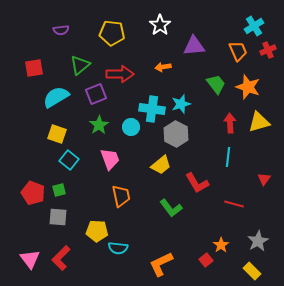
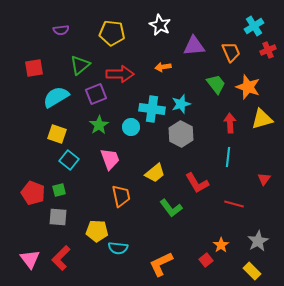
white star at (160, 25): rotated 10 degrees counterclockwise
orange trapezoid at (238, 51): moved 7 px left, 1 px down
yellow triangle at (259, 122): moved 3 px right, 3 px up
gray hexagon at (176, 134): moved 5 px right
yellow trapezoid at (161, 165): moved 6 px left, 8 px down
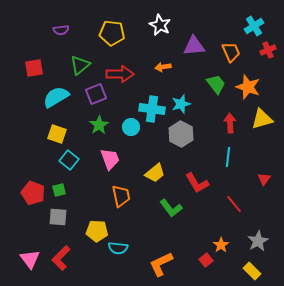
red line at (234, 204): rotated 36 degrees clockwise
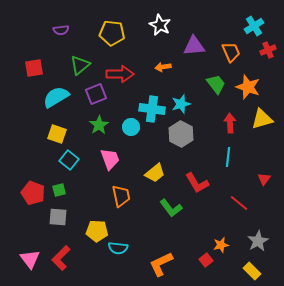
red line at (234, 204): moved 5 px right, 1 px up; rotated 12 degrees counterclockwise
orange star at (221, 245): rotated 21 degrees clockwise
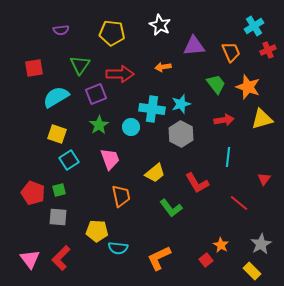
green triangle at (80, 65): rotated 15 degrees counterclockwise
red arrow at (230, 123): moved 6 px left, 3 px up; rotated 84 degrees clockwise
cyan square at (69, 160): rotated 18 degrees clockwise
gray star at (258, 241): moved 3 px right, 3 px down
orange star at (221, 245): rotated 28 degrees counterclockwise
orange L-shape at (161, 264): moved 2 px left, 6 px up
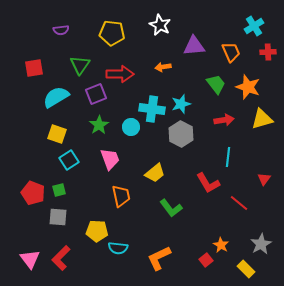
red cross at (268, 50): moved 2 px down; rotated 21 degrees clockwise
red L-shape at (197, 183): moved 11 px right
yellow rectangle at (252, 271): moved 6 px left, 2 px up
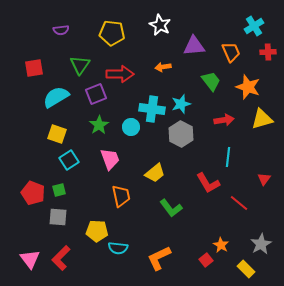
green trapezoid at (216, 84): moved 5 px left, 3 px up
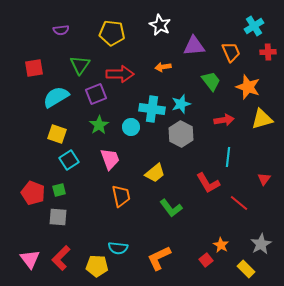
yellow pentagon at (97, 231): moved 35 px down
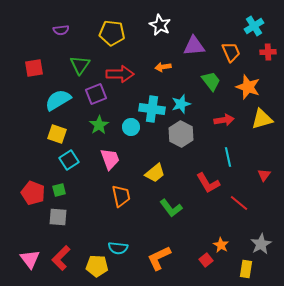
cyan semicircle at (56, 97): moved 2 px right, 3 px down
cyan line at (228, 157): rotated 18 degrees counterclockwise
red triangle at (264, 179): moved 4 px up
yellow rectangle at (246, 269): rotated 54 degrees clockwise
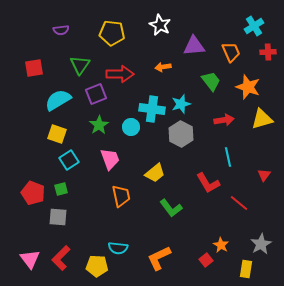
green square at (59, 190): moved 2 px right, 1 px up
